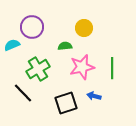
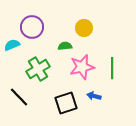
black line: moved 4 px left, 4 px down
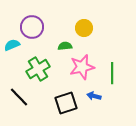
green line: moved 5 px down
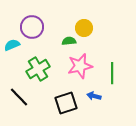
green semicircle: moved 4 px right, 5 px up
pink star: moved 2 px left, 1 px up
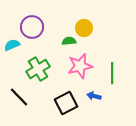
black square: rotated 10 degrees counterclockwise
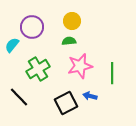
yellow circle: moved 12 px left, 7 px up
cyan semicircle: rotated 28 degrees counterclockwise
blue arrow: moved 4 px left
